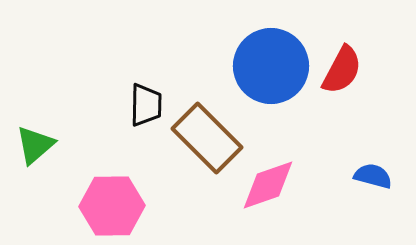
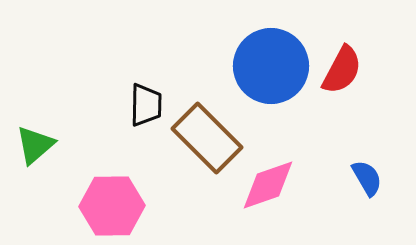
blue semicircle: moved 6 px left, 2 px down; rotated 45 degrees clockwise
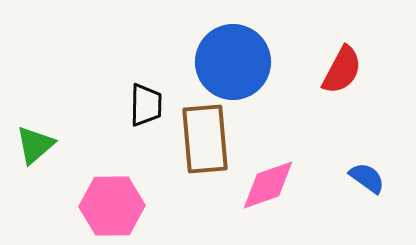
blue circle: moved 38 px left, 4 px up
brown rectangle: moved 2 px left, 1 px down; rotated 40 degrees clockwise
blue semicircle: rotated 24 degrees counterclockwise
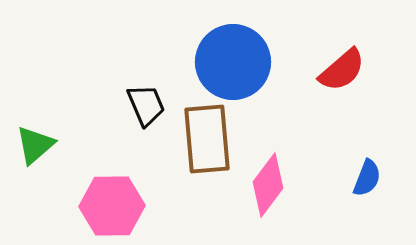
red semicircle: rotated 21 degrees clockwise
black trapezoid: rotated 24 degrees counterclockwise
brown rectangle: moved 2 px right
blue semicircle: rotated 75 degrees clockwise
pink diamond: rotated 34 degrees counterclockwise
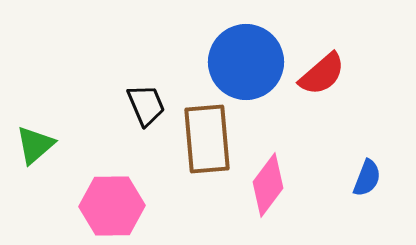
blue circle: moved 13 px right
red semicircle: moved 20 px left, 4 px down
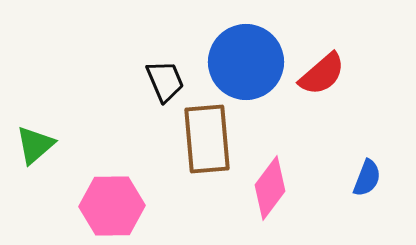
black trapezoid: moved 19 px right, 24 px up
pink diamond: moved 2 px right, 3 px down
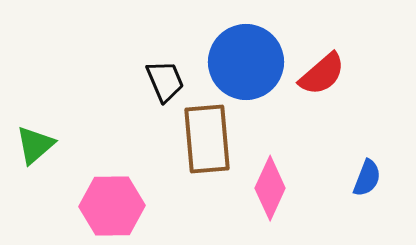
pink diamond: rotated 12 degrees counterclockwise
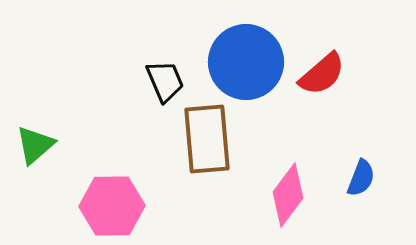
blue semicircle: moved 6 px left
pink diamond: moved 18 px right, 7 px down; rotated 12 degrees clockwise
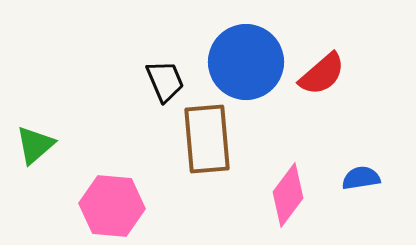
blue semicircle: rotated 120 degrees counterclockwise
pink hexagon: rotated 6 degrees clockwise
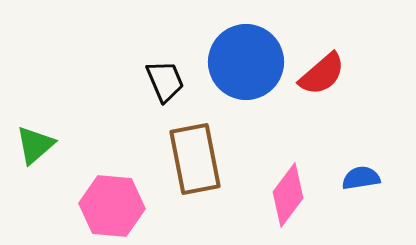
brown rectangle: moved 12 px left, 20 px down; rotated 6 degrees counterclockwise
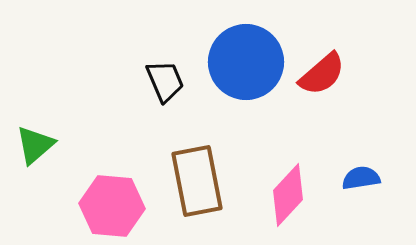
brown rectangle: moved 2 px right, 22 px down
pink diamond: rotated 6 degrees clockwise
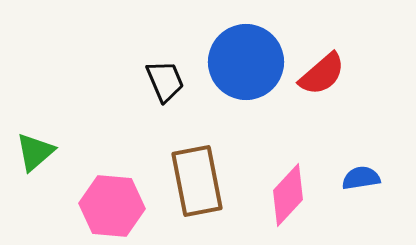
green triangle: moved 7 px down
